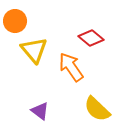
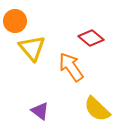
yellow triangle: moved 2 px left, 2 px up
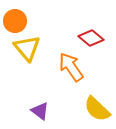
yellow triangle: moved 5 px left
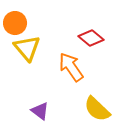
orange circle: moved 2 px down
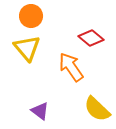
orange circle: moved 16 px right, 7 px up
